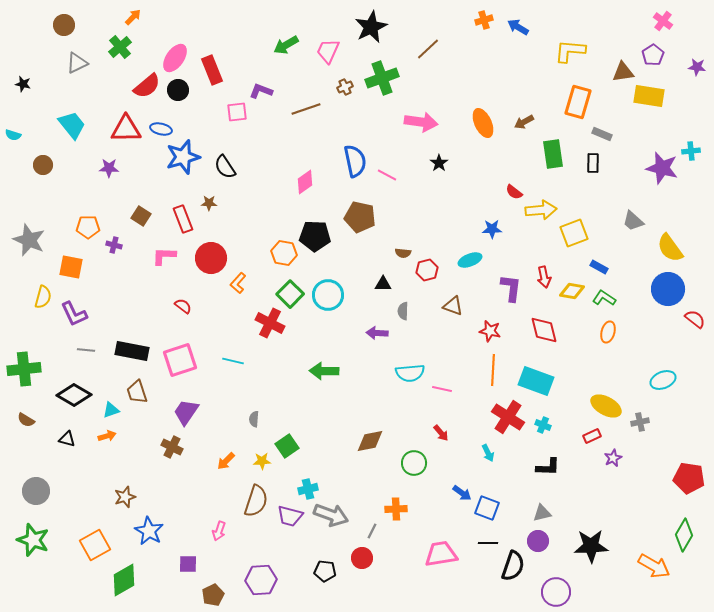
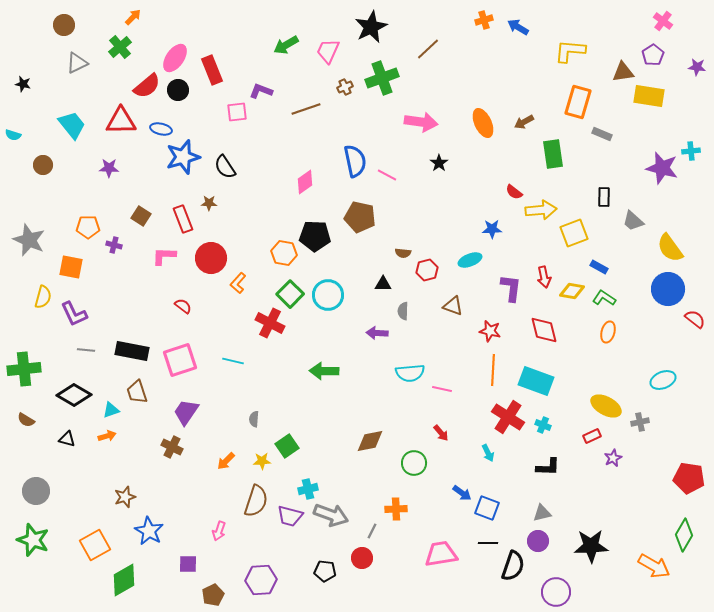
red triangle at (126, 129): moved 5 px left, 8 px up
black rectangle at (593, 163): moved 11 px right, 34 px down
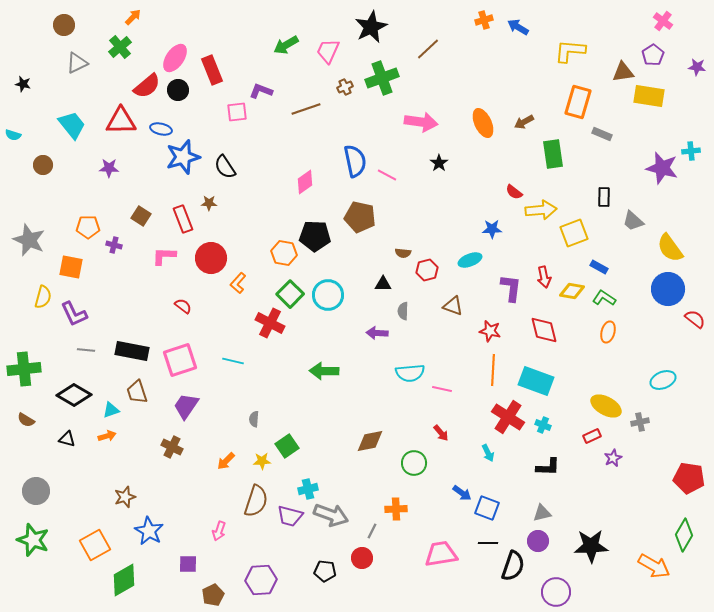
purple trapezoid at (186, 412): moved 6 px up
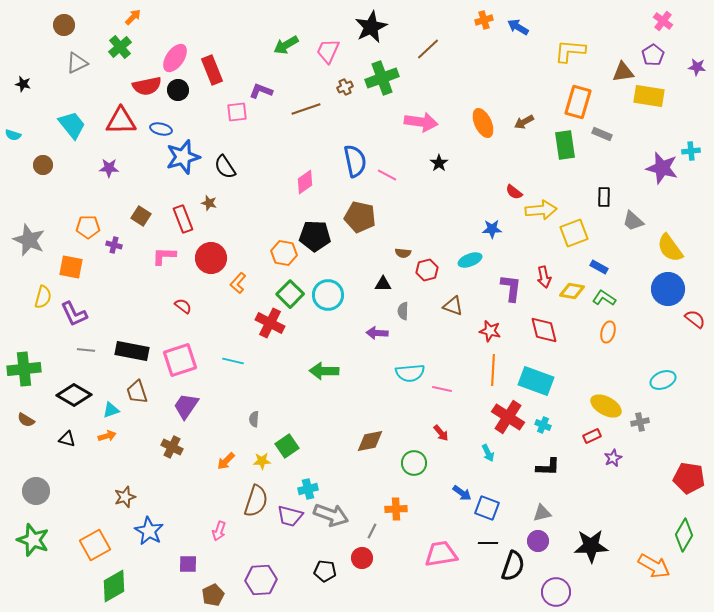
red semicircle at (147, 86): rotated 28 degrees clockwise
green rectangle at (553, 154): moved 12 px right, 9 px up
brown star at (209, 203): rotated 14 degrees clockwise
green diamond at (124, 580): moved 10 px left, 6 px down
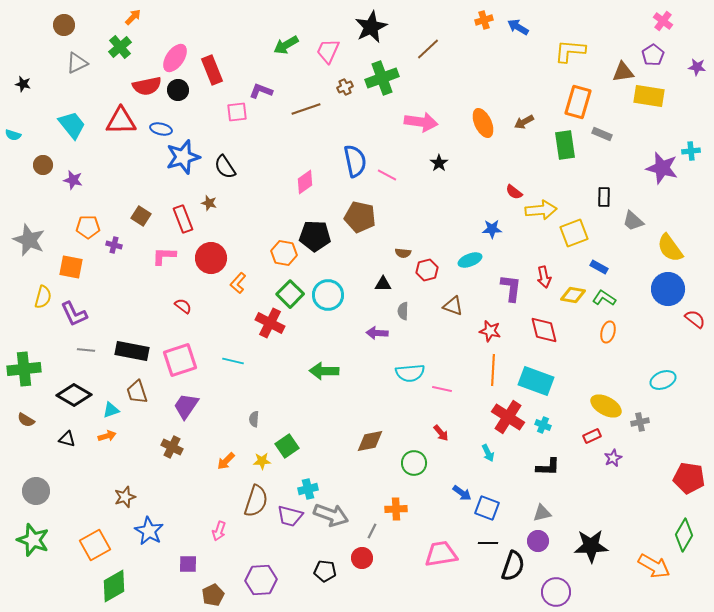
purple star at (109, 168): moved 36 px left, 12 px down; rotated 12 degrees clockwise
yellow diamond at (572, 291): moved 1 px right, 4 px down
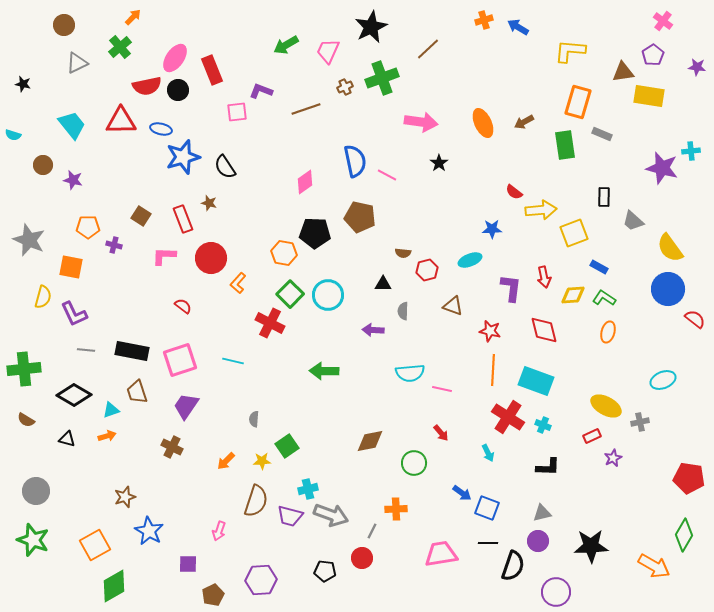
black pentagon at (315, 236): moved 3 px up
yellow diamond at (573, 295): rotated 15 degrees counterclockwise
purple arrow at (377, 333): moved 4 px left, 3 px up
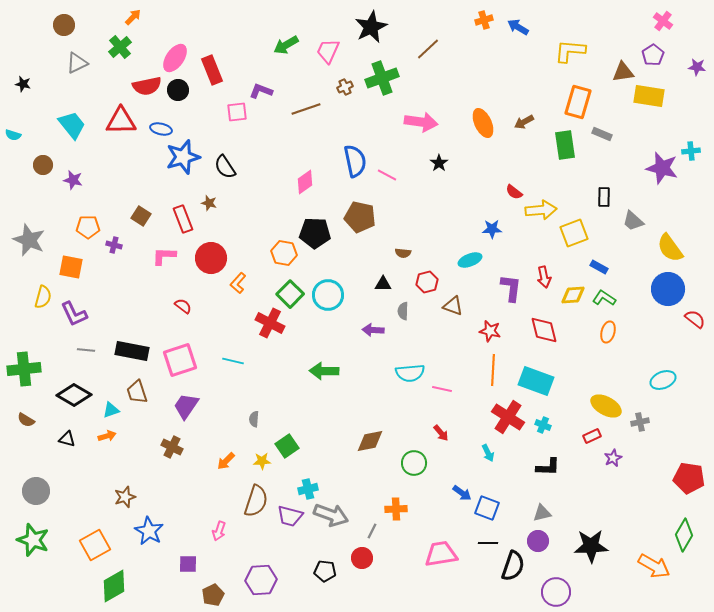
red hexagon at (427, 270): moved 12 px down
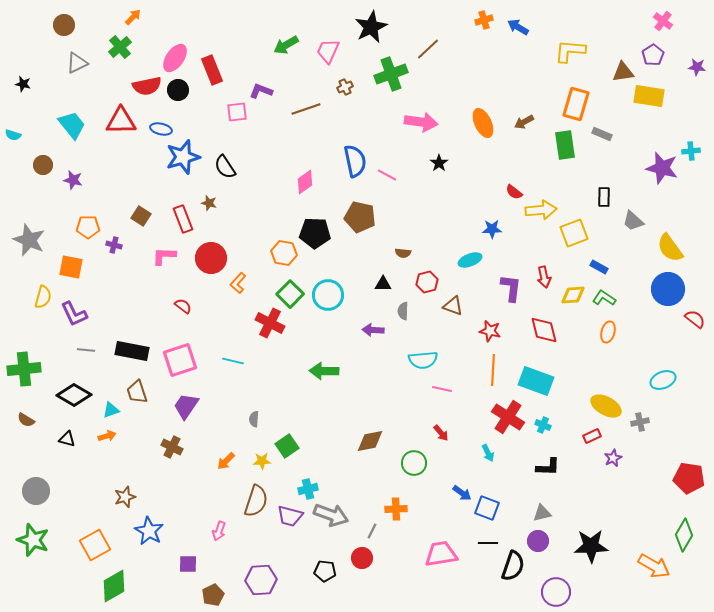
green cross at (382, 78): moved 9 px right, 4 px up
orange rectangle at (578, 102): moved 2 px left, 2 px down
cyan semicircle at (410, 373): moved 13 px right, 13 px up
